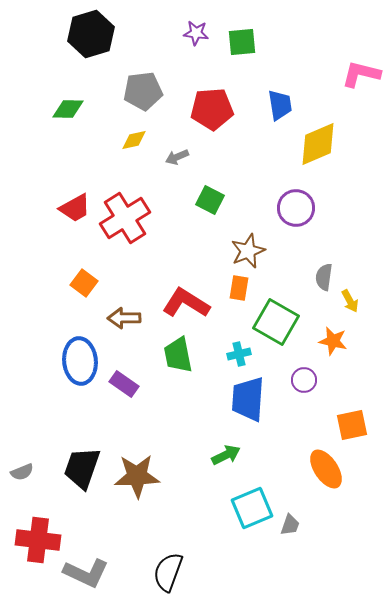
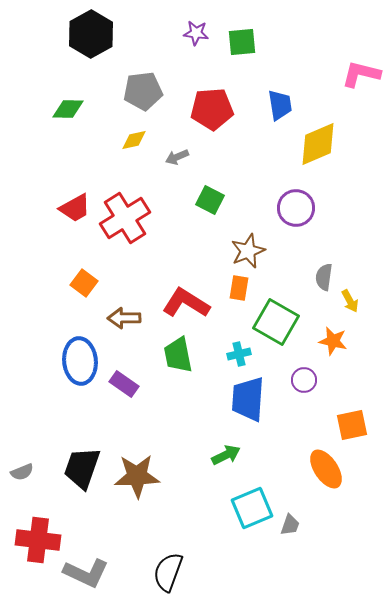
black hexagon at (91, 34): rotated 12 degrees counterclockwise
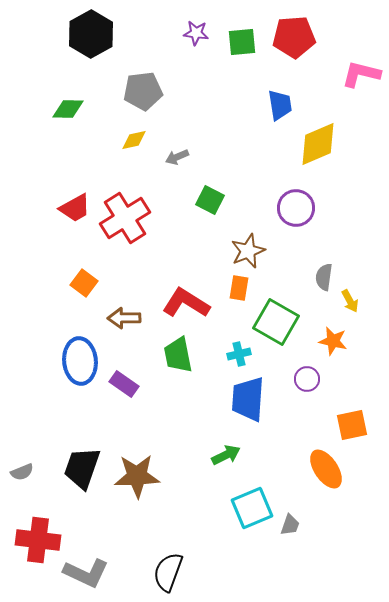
red pentagon at (212, 109): moved 82 px right, 72 px up
purple circle at (304, 380): moved 3 px right, 1 px up
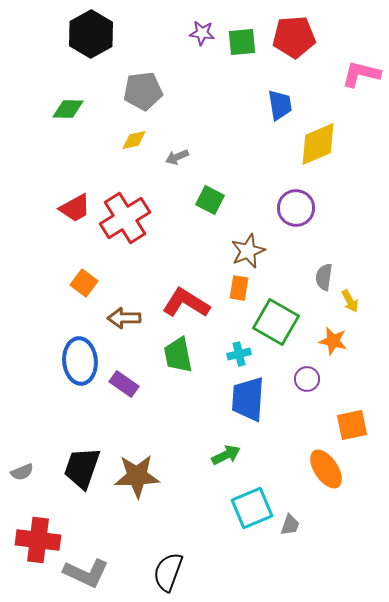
purple star at (196, 33): moved 6 px right
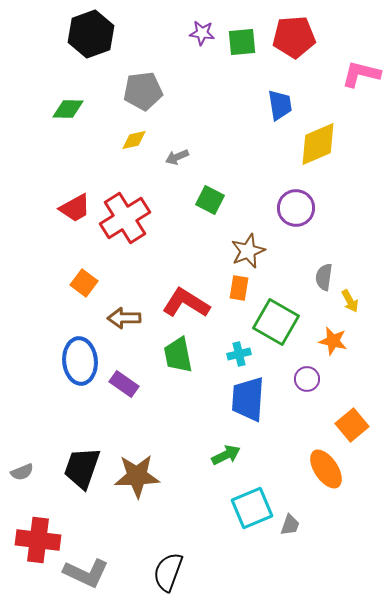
black hexagon at (91, 34): rotated 9 degrees clockwise
orange square at (352, 425): rotated 28 degrees counterclockwise
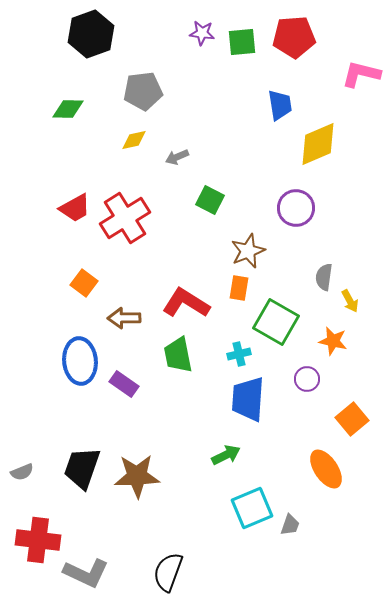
orange square at (352, 425): moved 6 px up
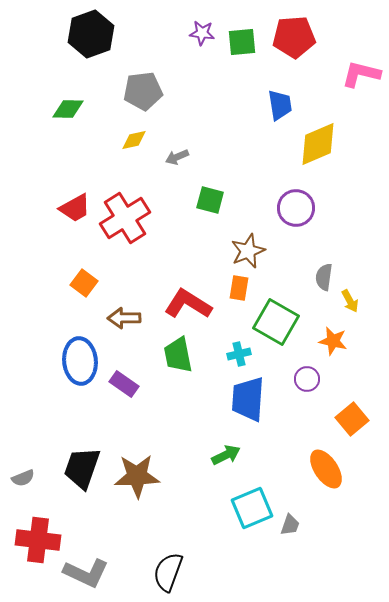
green square at (210, 200): rotated 12 degrees counterclockwise
red L-shape at (186, 303): moved 2 px right, 1 px down
gray semicircle at (22, 472): moved 1 px right, 6 px down
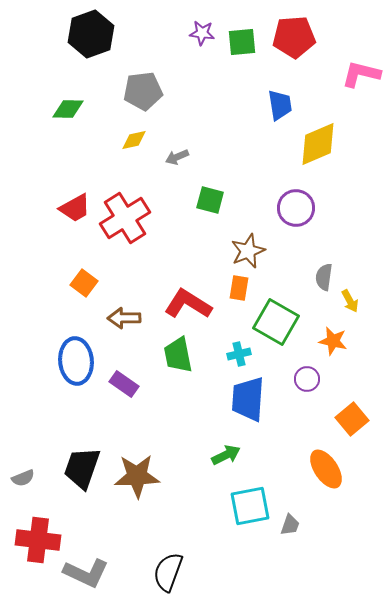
blue ellipse at (80, 361): moved 4 px left
cyan square at (252, 508): moved 2 px left, 2 px up; rotated 12 degrees clockwise
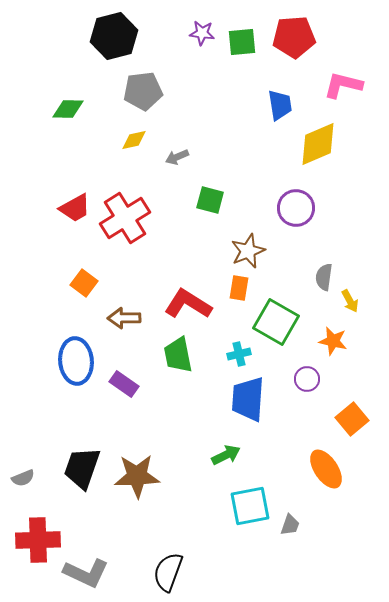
black hexagon at (91, 34): moved 23 px right, 2 px down; rotated 6 degrees clockwise
pink L-shape at (361, 74): moved 18 px left, 11 px down
red cross at (38, 540): rotated 9 degrees counterclockwise
